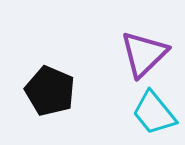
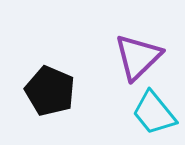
purple triangle: moved 6 px left, 3 px down
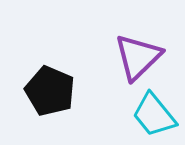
cyan trapezoid: moved 2 px down
